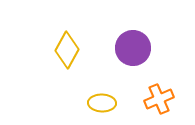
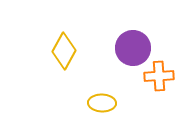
yellow diamond: moved 3 px left, 1 px down
orange cross: moved 23 px up; rotated 20 degrees clockwise
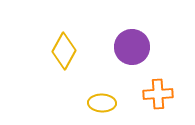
purple circle: moved 1 px left, 1 px up
orange cross: moved 1 px left, 18 px down
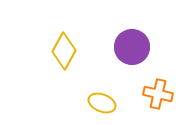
orange cross: rotated 16 degrees clockwise
yellow ellipse: rotated 20 degrees clockwise
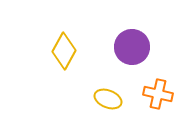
yellow ellipse: moved 6 px right, 4 px up
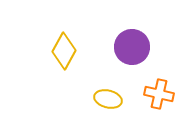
orange cross: moved 1 px right
yellow ellipse: rotated 8 degrees counterclockwise
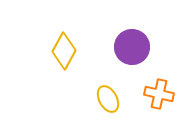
yellow ellipse: rotated 48 degrees clockwise
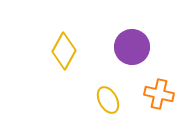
yellow ellipse: moved 1 px down
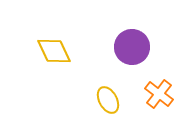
yellow diamond: moved 10 px left; rotated 54 degrees counterclockwise
orange cross: rotated 24 degrees clockwise
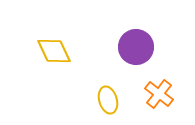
purple circle: moved 4 px right
yellow ellipse: rotated 12 degrees clockwise
